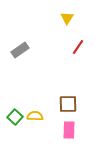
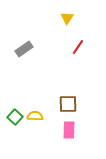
gray rectangle: moved 4 px right, 1 px up
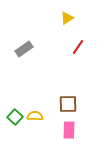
yellow triangle: rotated 24 degrees clockwise
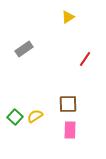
yellow triangle: moved 1 px right, 1 px up
red line: moved 7 px right, 12 px down
yellow semicircle: rotated 35 degrees counterclockwise
pink rectangle: moved 1 px right
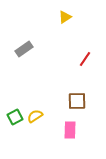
yellow triangle: moved 3 px left
brown square: moved 9 px right, 3 px up
green square: rotated 21 degrees clockwise
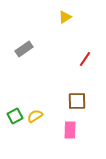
green square: moved 1 px up
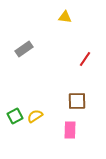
yellow triangle: rotated 40 degrees clockwise
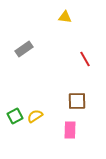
red line: rotated 63 degrees counterclockwise
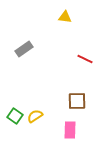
red line: rotated 35 degrees counterclockwise
green square: rotated 28 degrees counterclockwise
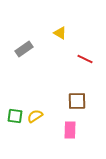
yellow triangle: moved 5 px left, 16 px down; rotated 24 degrees clockwise
green square: rotated 28 degrees counterclockwise
